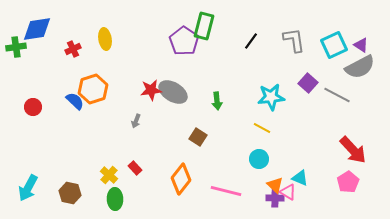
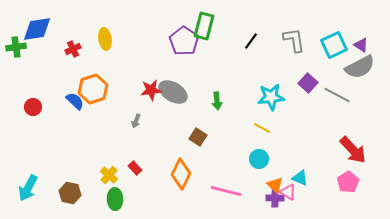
orange diamond: moved 5 px up; rotated 12 degrees counterclockwise
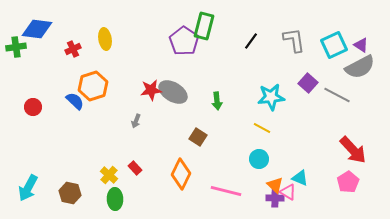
blue diamond: rotated 16 degrees clockwise
orange hexagon: moved 3 px up
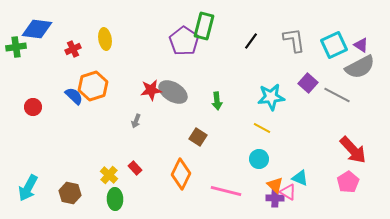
blue semicircle: moved 1 px left, 5 px up
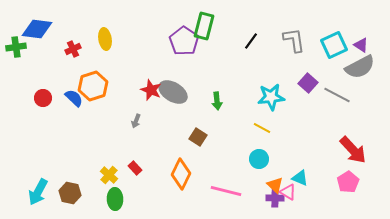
red star: rotated 30 degrees clockwise
blue semicircle: moved 2 px down
red circle: moved 10 px right, 9 px up
cyan arrow: moved 10 px right, 4 px down
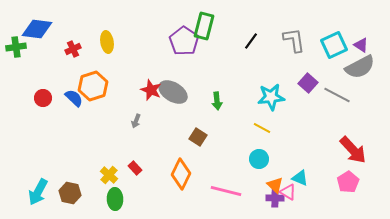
yellow ellipse: moved 2 px right, 3 px down
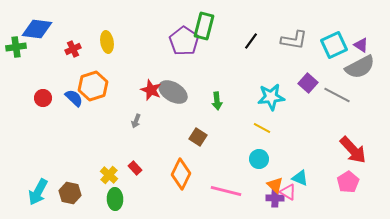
gray L-shape: rotated 108 degrees clockwise
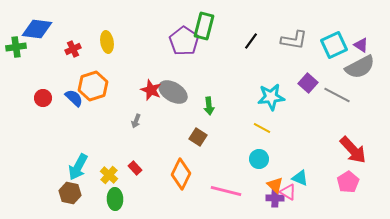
green arrow: moved 8 px left, 5 px down
cyan arrow: moved 40 px right, 25 px up
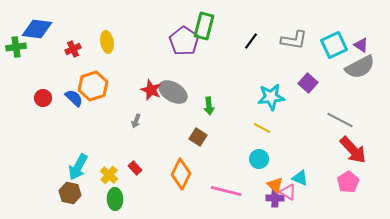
gray line: moved 3 px right, 25 px down
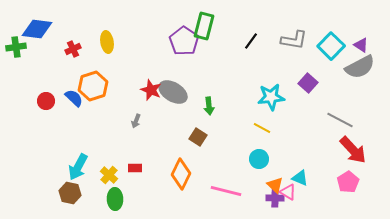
cyan square: moved 3 px left, 1 px down; rotated 20 degrees counterclockwise
red circle: moved 3 px right, 3 px down
red rectangle: rotated 48 degrees counterclockwise
